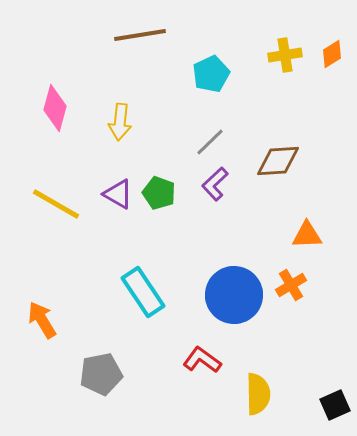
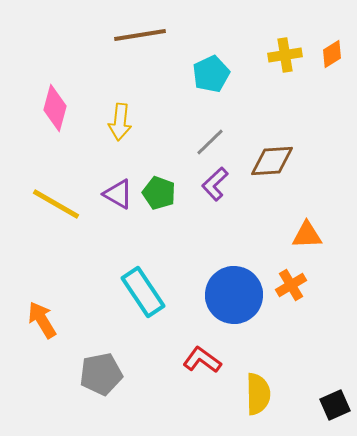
brown diamond: moved 6 px left
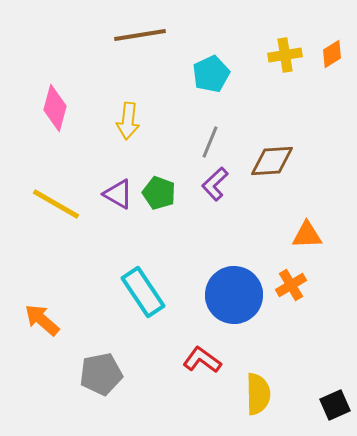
yellow arrow: moved 8 px right, 1 px up
gray line: rotated 24 degrees counterclockwise
orange arrow: rotated 18 degrees counterclockwise
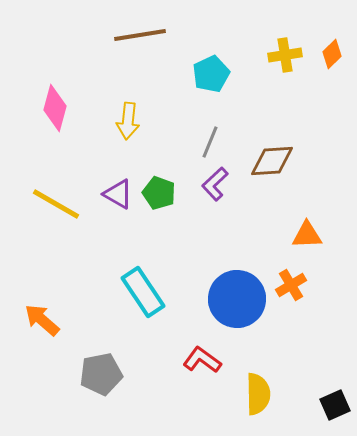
orange diamond: rotated 12 degrees counterclockwise
blue circle: moved 3 px right, 4 px down
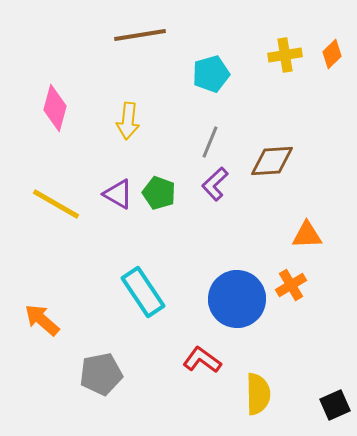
cyan pentagon: rotated 9 degrees clockwise
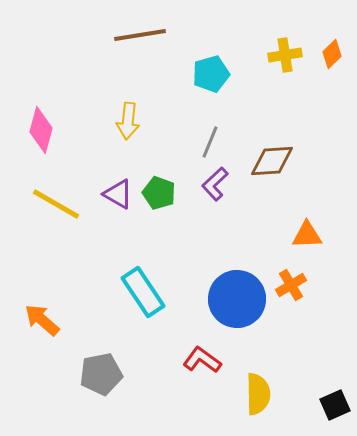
pink diamond: moved 14 px left, 22 px down
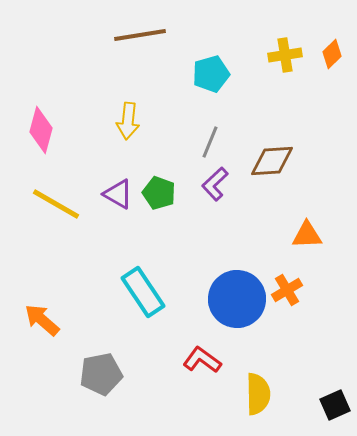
orange cross: moved 4 px left, 5 px down
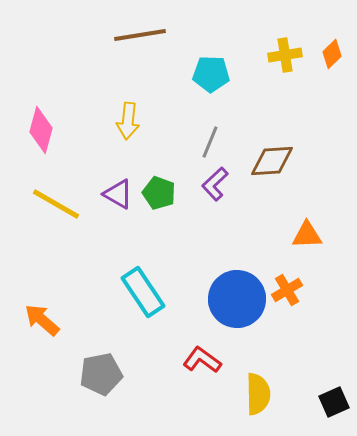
cyan pentagon: rotated 18 degrees clockwise
black square: moved 1 px left, 3 px up
